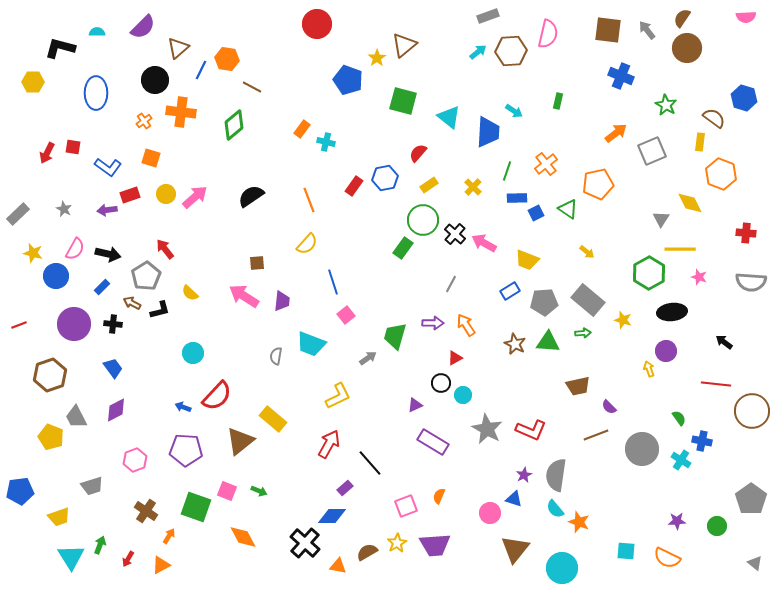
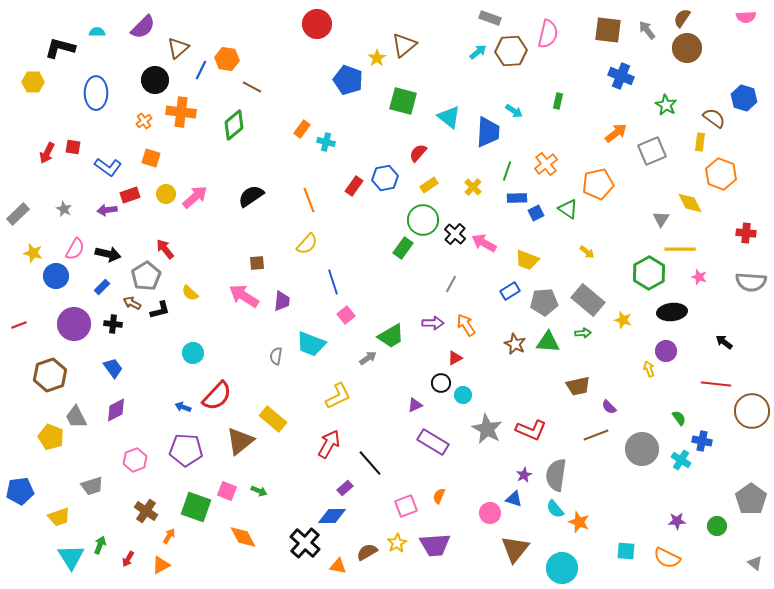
gray rectangle at (488, 16): moved 2 px right, 2 px down; rotated 40 degrees clockwise
green trapezoid at (395, 336): moved 4 px left; rotated 136 degrees counterclockwise
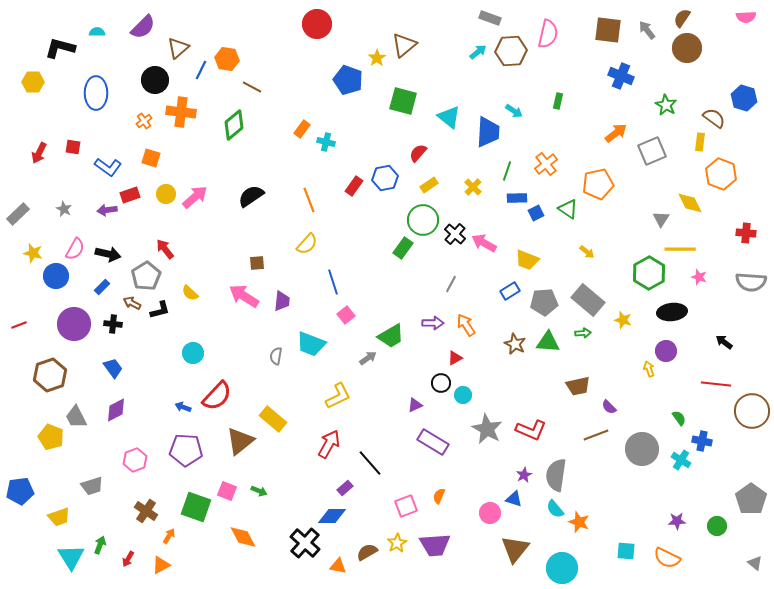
red arrow at (47, 153): moved 8 px left
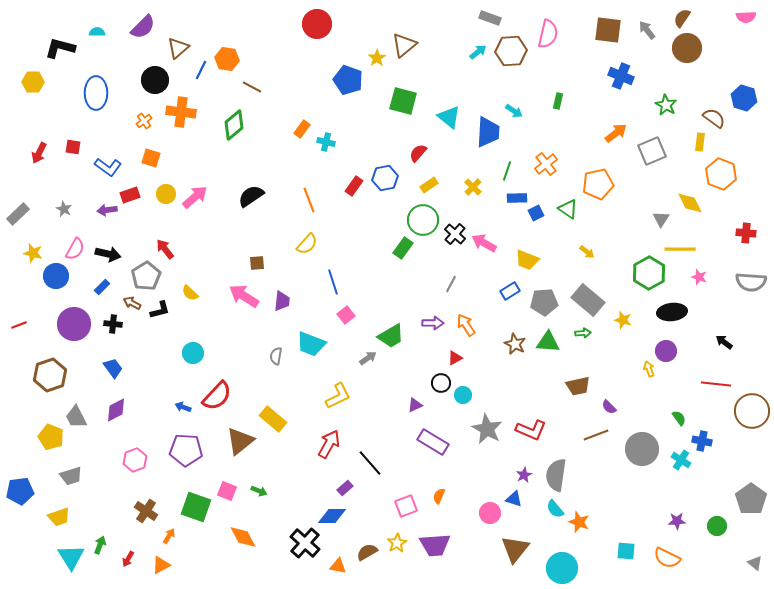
gray trapezoid at (92, 486): moved 21 px left, 10 px up
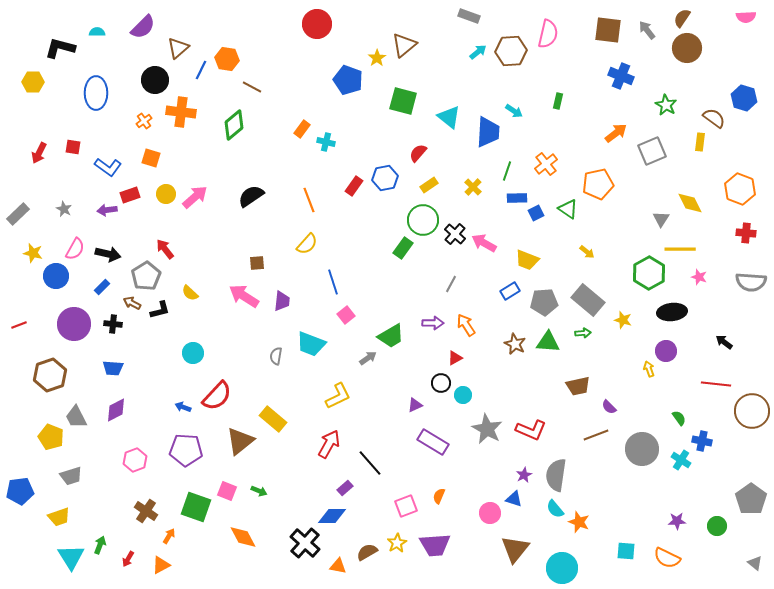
gray rectangle at (490, 18): moved 21 px left, 2 px up
orange hexagon at (721, 174): moved 19 px right, 15 px down
blue trapezoid at (113, 368): rotated 130 degrees clockwise
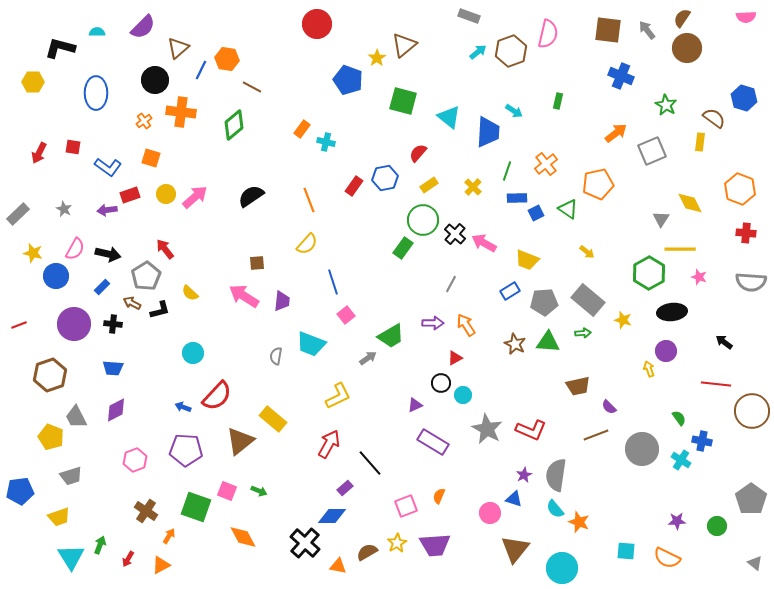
brown hexagon at (511, 51): rotated 16 degrees counterclockwise
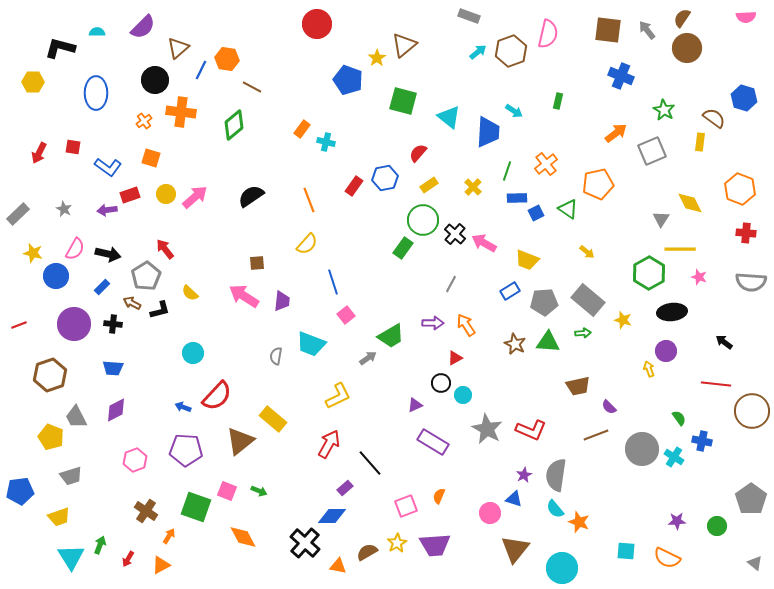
green star at (666, 105): moved 2 px left, 5 px down
cyan cross at (681, 460): moved 7 px left, 3 px up
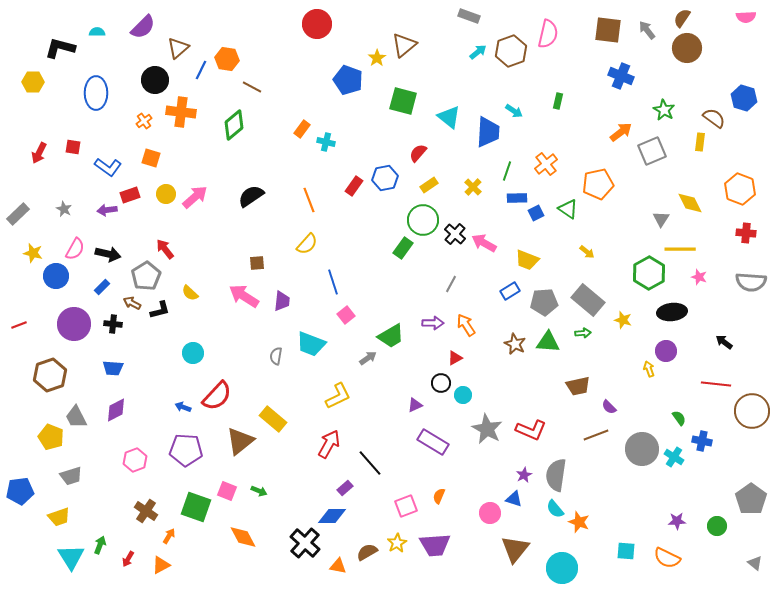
orange arrow at (616, 133): moved 5 px right, 1 px up
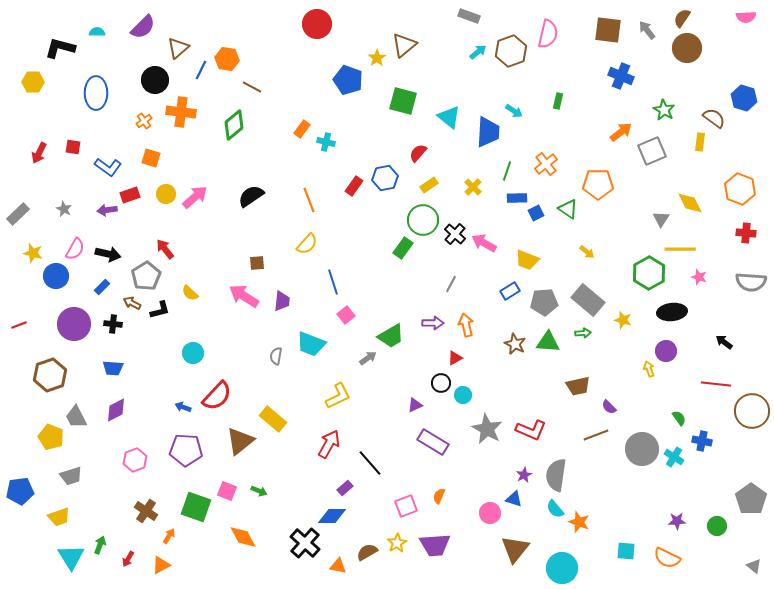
orange pentagon at (598, 184): rotated 12 degrees clockwise
orange arrow at (466, 325): rotated 20 degrees clockwise
gray triangle at (755, 563): moved 1 px left, 3 px down
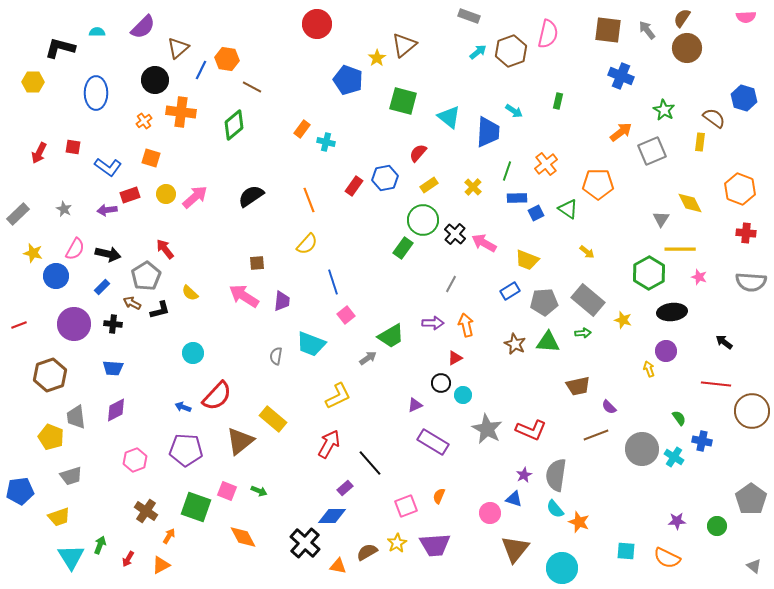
gray trapezoid at (76, 417): rotated 20 degrees clockwise
